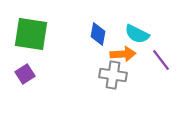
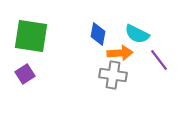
green square: moved 2 px down
orange arrow: moved 3 px left, 1 px up
purple line: moved 2 px left
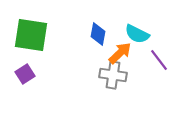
green square: moved 1 px up
orange arrow: rotated 40 degrees counterclockwise
